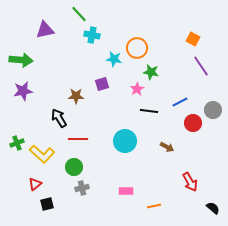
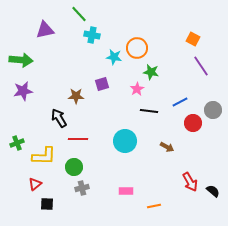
cyan star: moved 2 px up
yellow L-shape: moved 2 px right, 2 px down; rotated 40 degrees counterclockwise
black square: rotated 16 degrees clockwise
black semicircle: moved 17 px up
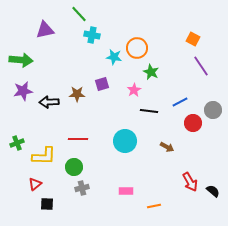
green star: rotated 14 degrees clockwise
pink star: moved 3 px left, 1 px down
brown star: moved 1 px right, 2 px up
black arrow: moved 10 px left, 16 px up; rotated 60 degrees counterclockwise
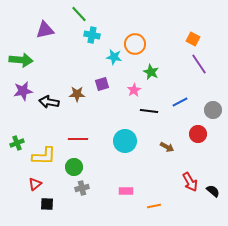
orange circle: moved 2 px left, 4 px up
purple line: moved 2 px left, 2 px up
black arrow: rotated 12 degrees clockwise
red circle: moved 5 px right, 11 px down
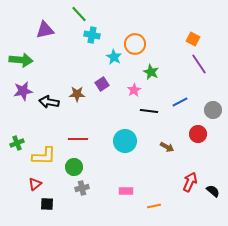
cyan star: rotated 21 degrees clockwise
purple square: rotated 16 degrees counterclockwise
red arrow: rotated 126 degrees counterclockwise
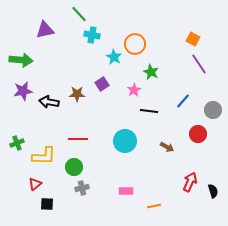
blue line: moved 3 px right, 1 px up; rotated 21 degrees counterclockwise
black semicircle: rotated 32 degrees clockwise
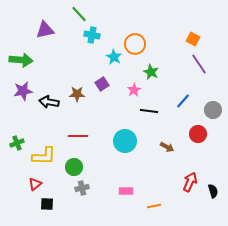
red line: moved 3 px up
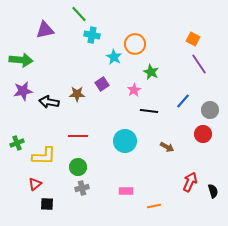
gray circle: moved 3 px left
red circle: moved 5 px right
green circle: moved 4 px right
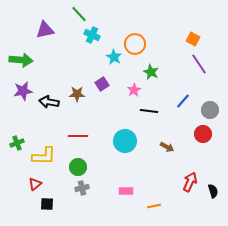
cyan cross: rotated 14 degrees clockwise
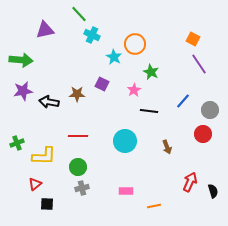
purple square: rotated 32 degrees counterclockwise
brown arrow: rotated 40 degrees clockwise
